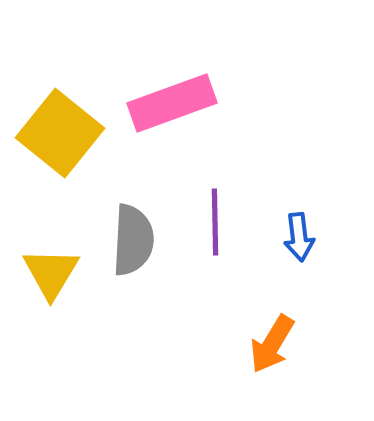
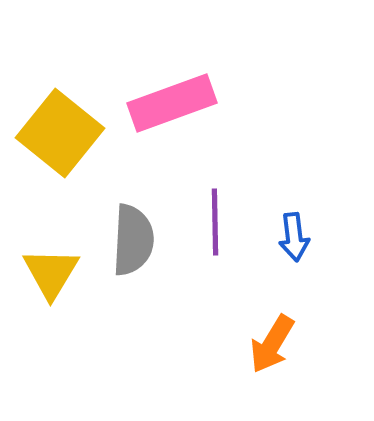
blue arrow: moved 5 px left
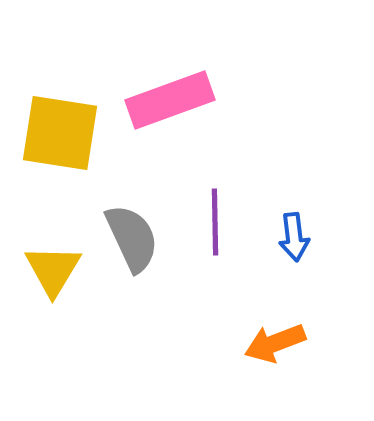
pink rectangle: moved 2 px left, 3 px up
yellow square: rotated 30 degrees counterclockwise
gray semicircle: moved 1 px left, 2 px up; rotated 28 degrees counterclockwise
yellow triangle: moved 2 px right, 3 px up
orange arrow: moved 3 px right, 1 px up; rotated 38 degrees clockwise
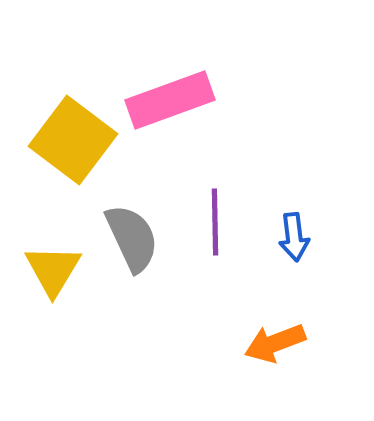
yellow square: moved 13 px right, 7 px down; rotated 28 degrees clockwise
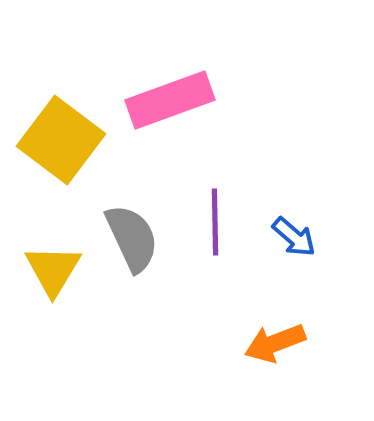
yellow square: moved 12 px left
blue arrow: rotated 42 degrees counterclockwise
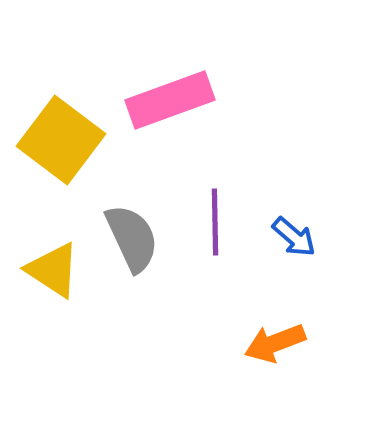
yellow triangle: rotated 28 degrees counterclockwise
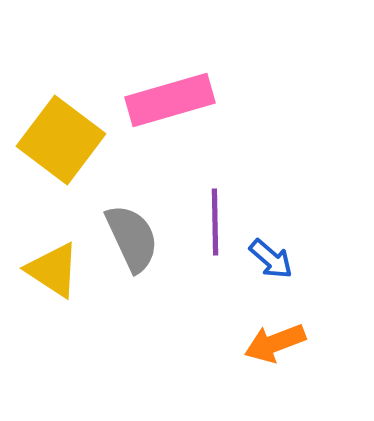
pink rectangle: rotated 4 degrees clockwise
blue arrow: moved 23 px left, 22 px down
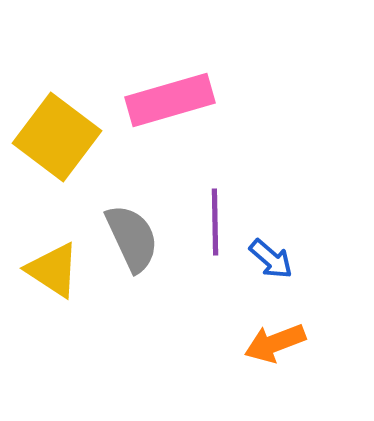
yellow square: moved 4 px left, 3 px up
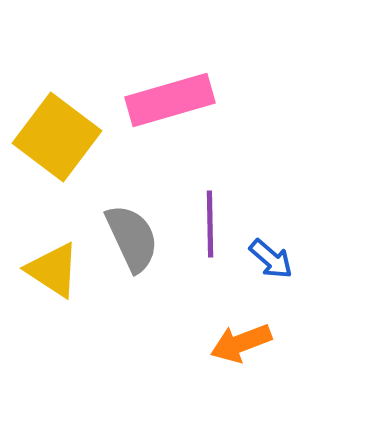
purple line: moved 5 px left, 2 px down
orange arrow: moved 34 px left
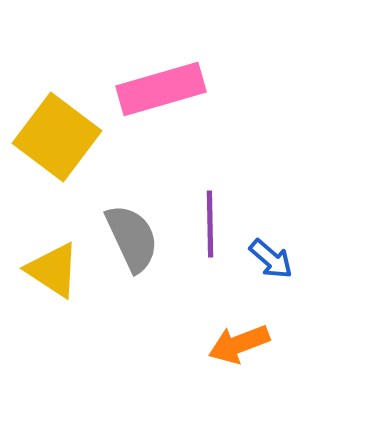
pink rectangle: moved 9 px left, 11 px up
orange arrow: moved 2 px left, 1 px down
